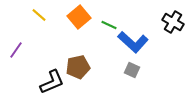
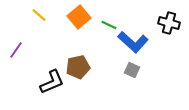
black cross: moved 4 px left, 1 px down; rotated 15 degrees counterclockwise
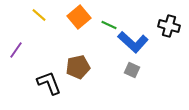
black cross: moved 3 px down
black L-shape: moved 3 px left, 1 px down; rotated 88 degrees counterclockwise
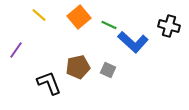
gray square: moved 24 px left
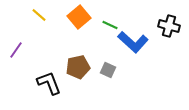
green line: moved 1 px right
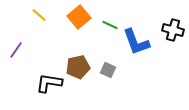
black cross: moved 4 px right, 4 px down
blue L-shape: moved 3 px right; rotated 28 degrees clockwise
black L-shape: rotated 60 degrees counterclockwise
